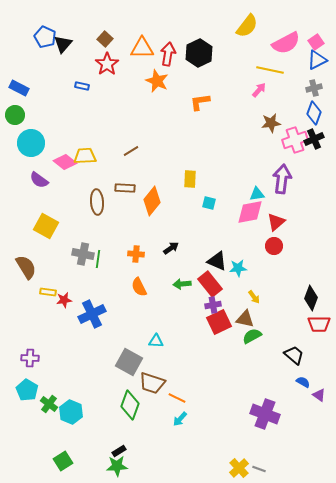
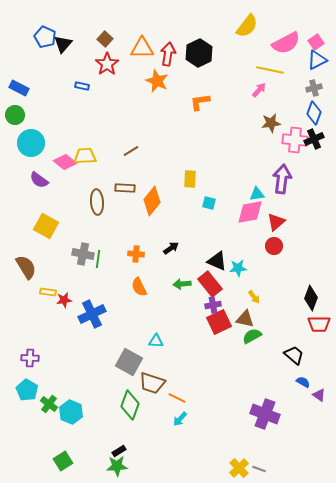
pink cross at (295, 140): rotated 25 degrees clockwise
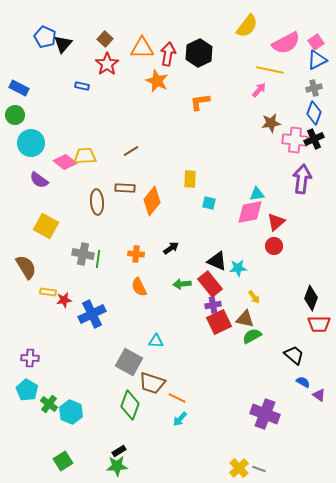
purple arrow at (282, 179): moved 20 px right
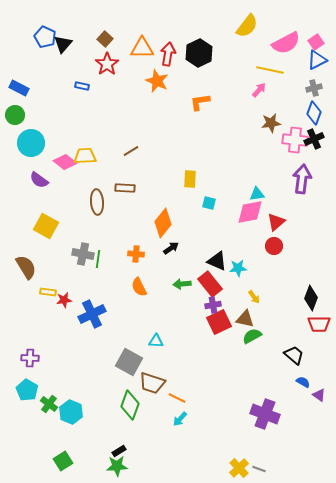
orange diamond at (152, 201): moved 11 px right, 22 px down
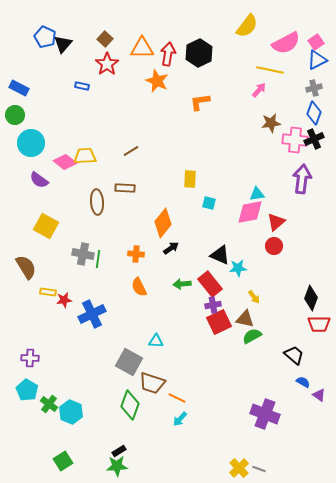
black triangle at (217, 261): moved 3 px right, 6 px up
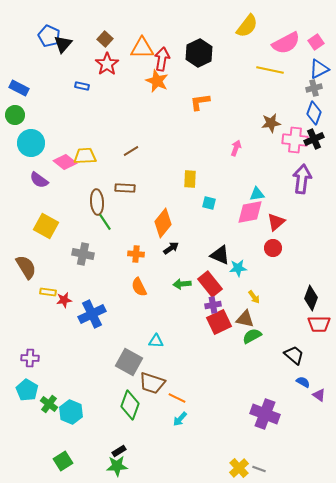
blue pentagon at (45, 37): moved 4 px right, 1 px up
red arrow at (168, 54): moved 6 px left, 5 px down
blue triangle at (317, 60): moved 2 px right, 9 px down
pink arrow at (259, 90): moved 23 px left, 58 px down; rotated 21 degrees counterclockwise
red circle at (274, 246): moved 1 px left, 2 px down
green line at (98, 259): moved 7 px right, 37 px up; rotated 42 degrees counterclockwise
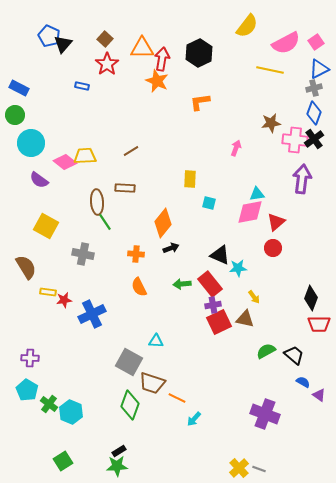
black cross at (314, 139): rotated 12 degrees counterclockwise
black arrow at (171, 248): rotated 14 degrees clockwise
green semicircle at (252, 336): moved 14 px right, 15 px down
cyan arrow at (180, 419): moved 14 px right
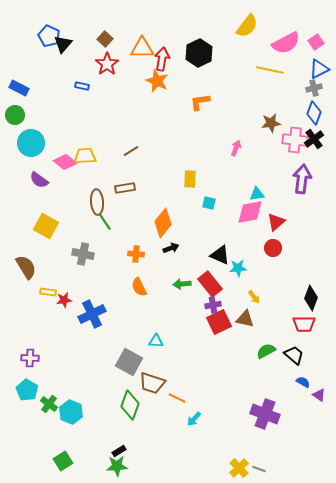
brown rectangle at (125, 188): rotated 12 degrees counterclockwise
red trapezoid at (319, 324): moved 15 px left
